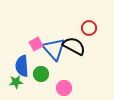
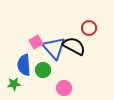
pink square: moved 2 px up
blue triangle: moved 1 px up
blue semicircle: moved 2 px right, 1 px up
green circle: moved 2 px right, 4 px up
green star: moved 2 px left, 2 px down
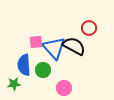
pink square: rotated 24 degrees clockwise
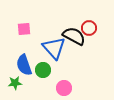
pink square: moved 12 px left, 13 px up
black semicircle: moved 10 px up
blue semicircle: rotated 15 degrees counterclockwise
green star: moved 1 px right, 1 px up
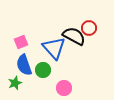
pink square: moved 3 px left, 13 px down; rotated 16 degrees counterclockwise
green star: rotated 16 degrees counterclockwise
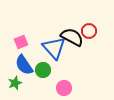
red circle: moved 3 px down
black semicircle: moved 2 px left, 1 px down
blue semicircle: rotated 15 degrees counterclockwise
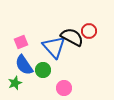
blue triangle: moved 1 px up
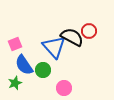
pink square: moved 6 px left, 2 px down
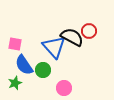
pink square: rotated 32 degrees clockwise
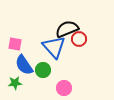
red circle: moved 10 px left, 8 px down
black semicircle: moved 5 px left, 8 px up; rotated 50 degrees counterclockwise
green star: rotated 16 degrees clockwise
